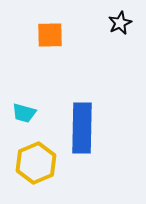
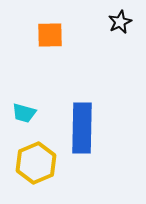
black star: moved 1 px up
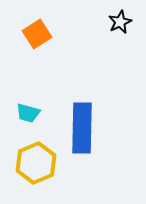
orange square: moved 13 px left, 1 px up; rotated 32 degrees counterclockwise
cyan trapezoid: moved 4 px right
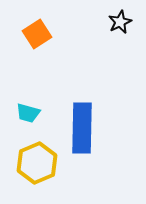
yellow hexagon: moved 1 px right
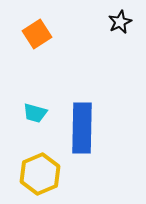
cyan trapezoid: moved 7 px right
yellow hexagon: moved 3 px right, 11 px down
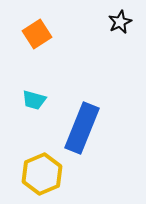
cyan trapezoid: moved 1 px left, 13 px up
blue rectangle: rotated 21 degrees clockwise
yellow hexagon: moved 2 px right
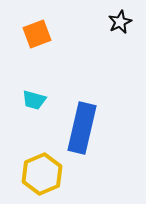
orange square: rotated 12 degrees clockwise
blue rectangle: rotated 9 degrees counterclockwise
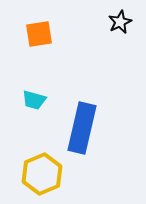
orange square: moved 2 px right; rotated 12 degrees clockwise
